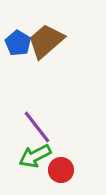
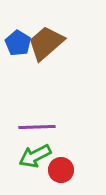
brown trapezoid: moved 2 px down
purple line: rotated 54 degrees counterclockwise
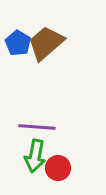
purple line: rotated 6 degrees clockwise
green arrow: rotated 52 degrees counterclockwise
red circle: moved 3 px left, 2 px up
